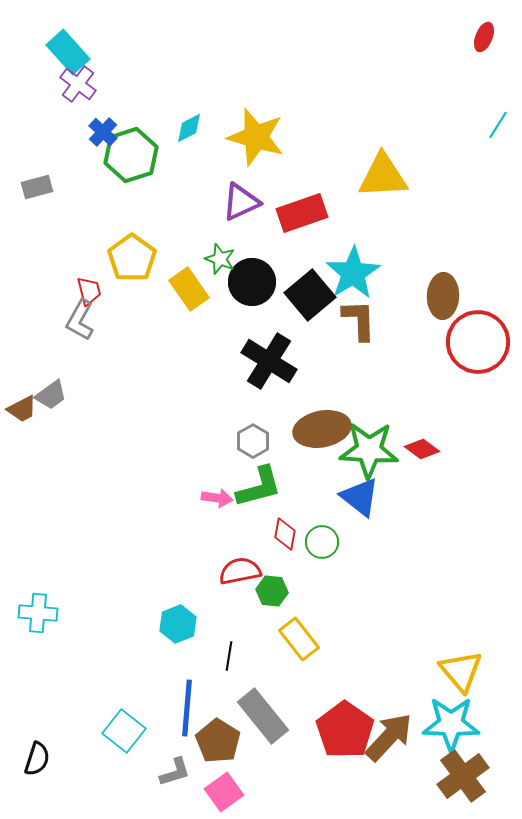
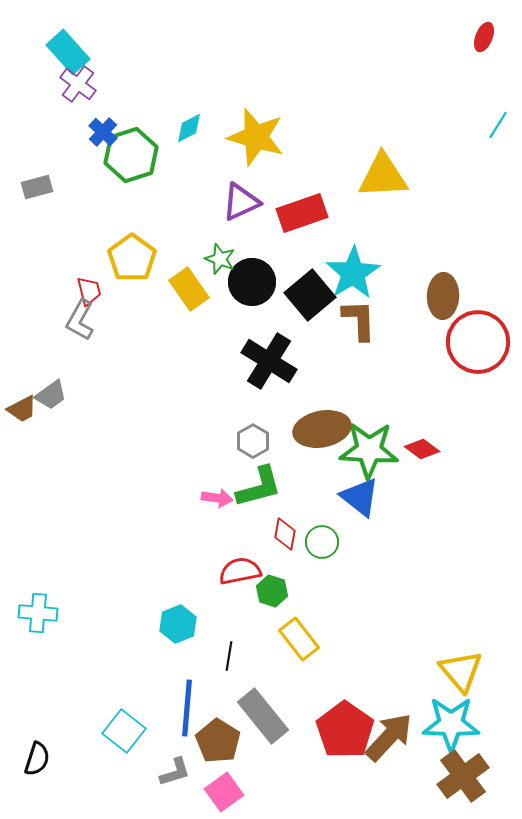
green hexagon at (272, 591): rotated 12 degrees clockwise
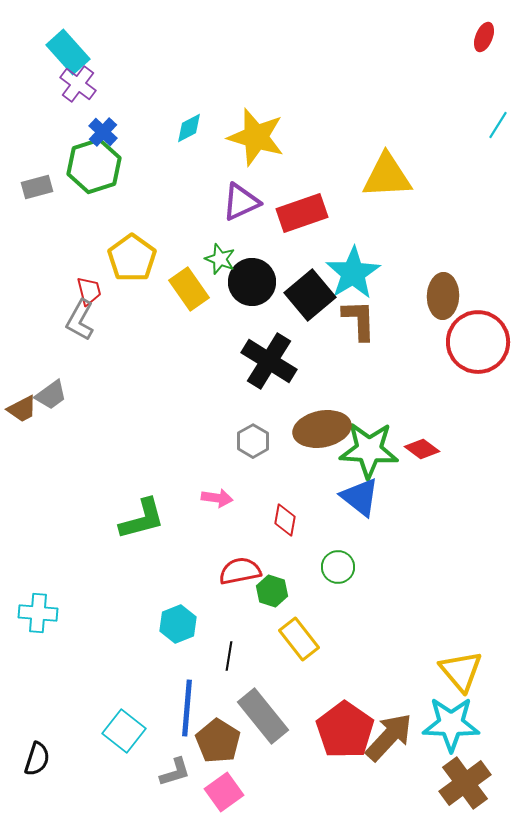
green hexagon at (131, 155): moved 37 px left, 11 px down
yellow triangle at (383, 176): moved 4 px right
green L-shape at (259, 487): moved 117 px left, 32 px down
red diamond at (285, 534): moved 14 px up
green circle at (322, 542): moved 16 px right, 25 px down
brown cross at (463, 776): moved 2 px right, 7 px down
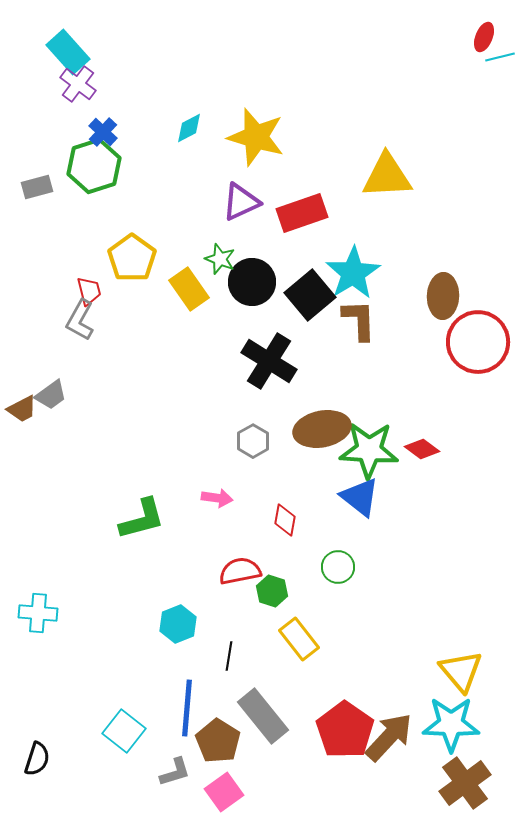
cyan line at (498, 125): moved 2 px right, 68 px up; rotated 44 degrees clockwise
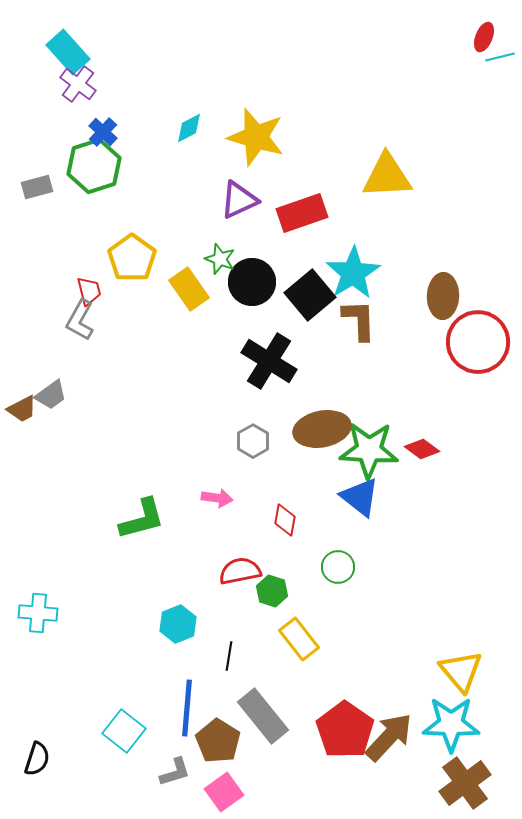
purple triangle at (241, 202): moved 2 px left, 2 px up
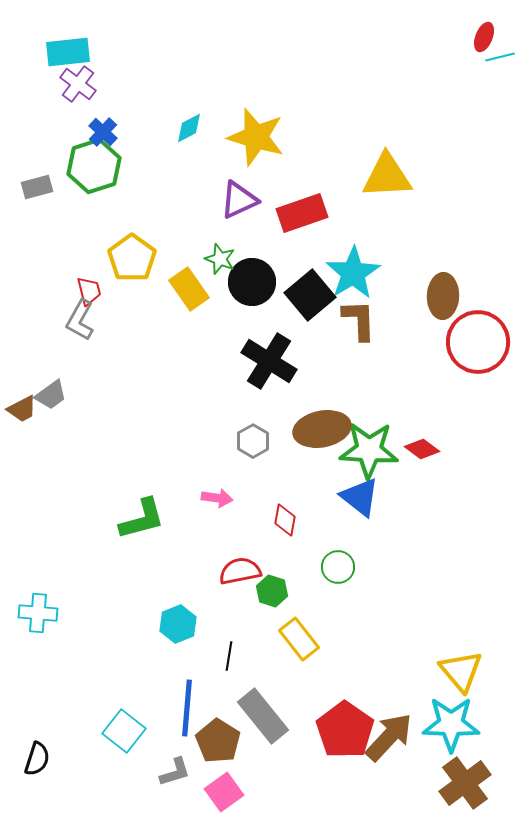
cyan rectangle at (68, 52): rotated 54 degrees counterclockwise
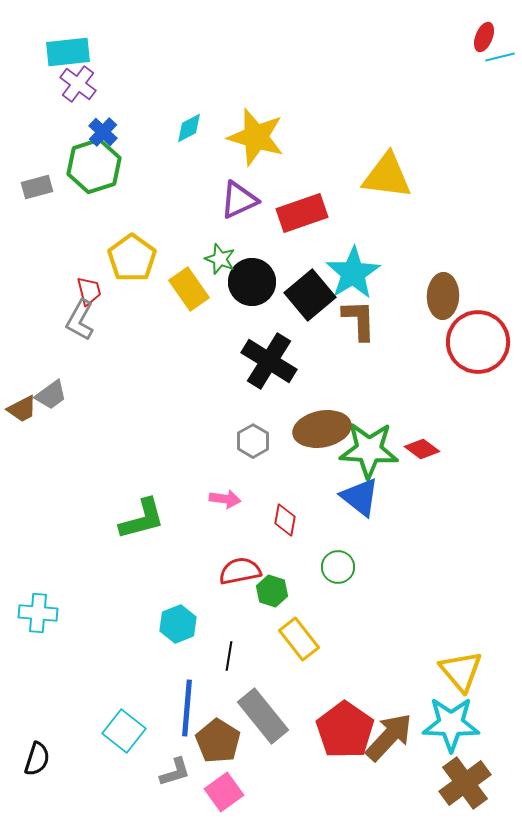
yellow triangle at (387, 176): rotated 10 degrees clockwise
pink arrow at (217, 498): moved 8 px right, 1 px down
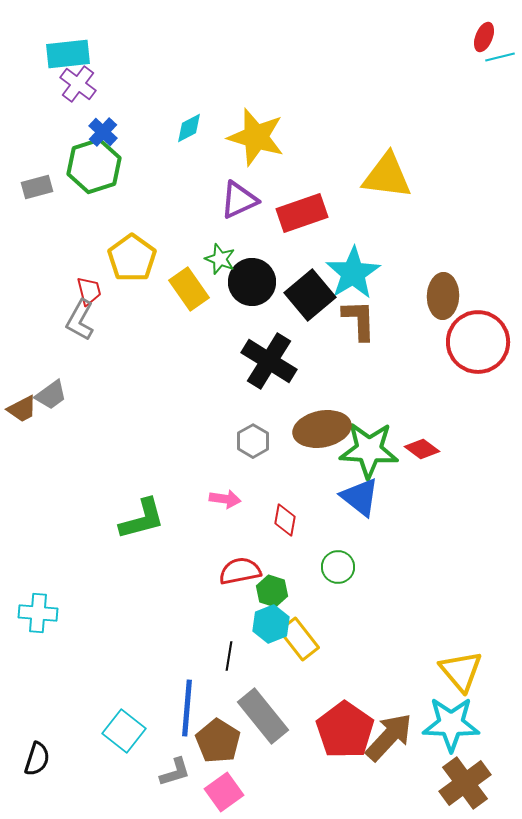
cyan rectangle at (68, 52): moved 2 px down
cyan hexagon at (178, 624): moved 93 px right
